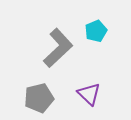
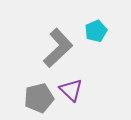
purple triangle: moved 18 px left, 4 px up
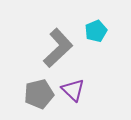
purple triangle: moved 2 px right
gray pentagon: moved 4 px up
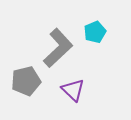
cyan pentagon: moved 1 px left, 1 px down
gray pentagon: moved 13 px left, 13 px up
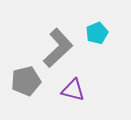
cyan pentagon: moved 2 px right, 1 px down
purple triangle: rotated 30 degrees counterclockwise
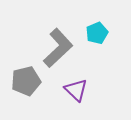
purple triangle: moved 3 px right; rotated 30 degrees clockwise
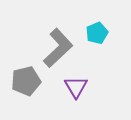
purple triangle: moved 3 px up; rotated 15 degrees clockwise
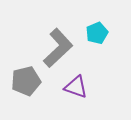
purple triangle: rotated 40 degrees counterclockwise
